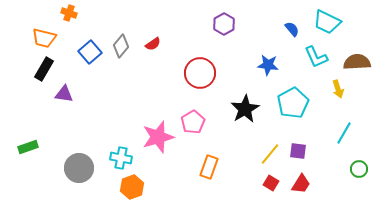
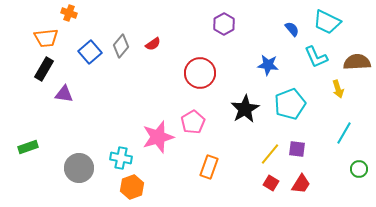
orange trapezoid: moved 2 px right; rotated 20 degrees counterclockwise
cyan pentagon: moved 3 px left, 1 px down; rotated 8 degrees clockwise
purple square: moved 1 px left, 2 px up
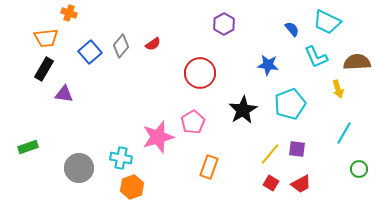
black star: moved 2 px left, 1 px down
red trapezoid: rotated 30 degrees clockwise
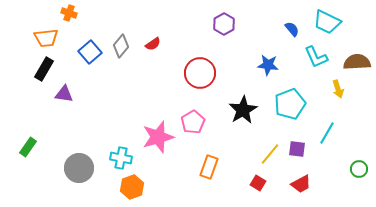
cyan line: moved 17 px left
green rectangle: rotated 36 degrees counterclockwise
red square: moved 13 px left
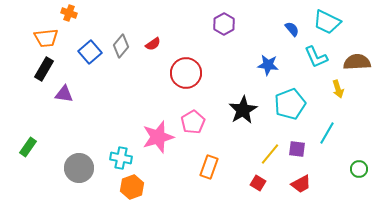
red circle: moved 14 px left
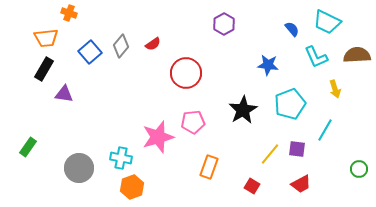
brown semicircle: moved 7 px up
yellow arrow: moved 3 px left
pink pentagon: rotated 25 degrees clockwise
cyan line: moved 2 px left, 3 px up
red square: moved 6 px left, 3 px down
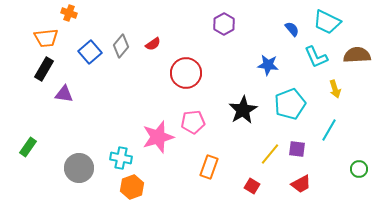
cyan line: moved 4 px right
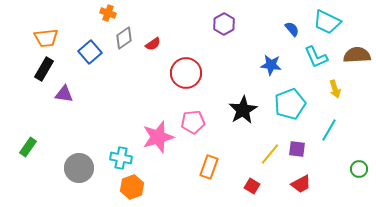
orange cross: moved 39 px right
gray diamond: moved 3 px right, 8 px up; rotated 15 degrees clockwise
blue star: moved 3 px right
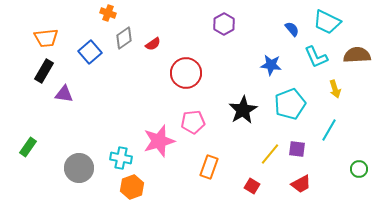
black rectangle: moved 2 px down
pink star: moved 1 px right, 4 px down
